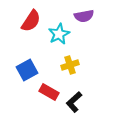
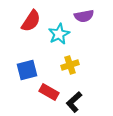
blue square: rotated 15 degrees clockwise
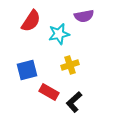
cyan star: rotated 15 degrees clockwise
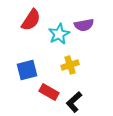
purple semicircle: moved 9 px down
red semicircle: moved 1 px up
cyan star: rotated 15 degrees counterclockwise
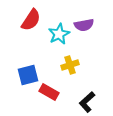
blue square: moved 1 px right, 5 px down
black L-shape: moved 13 px right
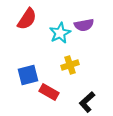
red semicircle: moved 4 px left, 1 px up
cyan star: moved 1 px right, 1 px up
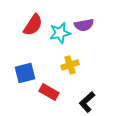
red semicircle: moved 6 px right, 6 px down
cyan star: rotated 15 degrees clockwise
blue square: moved 3 px left, 2 px up
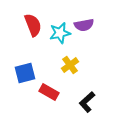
red semicircle: rotated 55 degrees counterclockwise
yellow cross: rotated 18 degrees counterclockwise
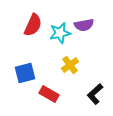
red semicircle: rotated 45 degrees clockwise
red rectangle: moved 2 px down
black L-shape: moved 8 px right, 8 px up
